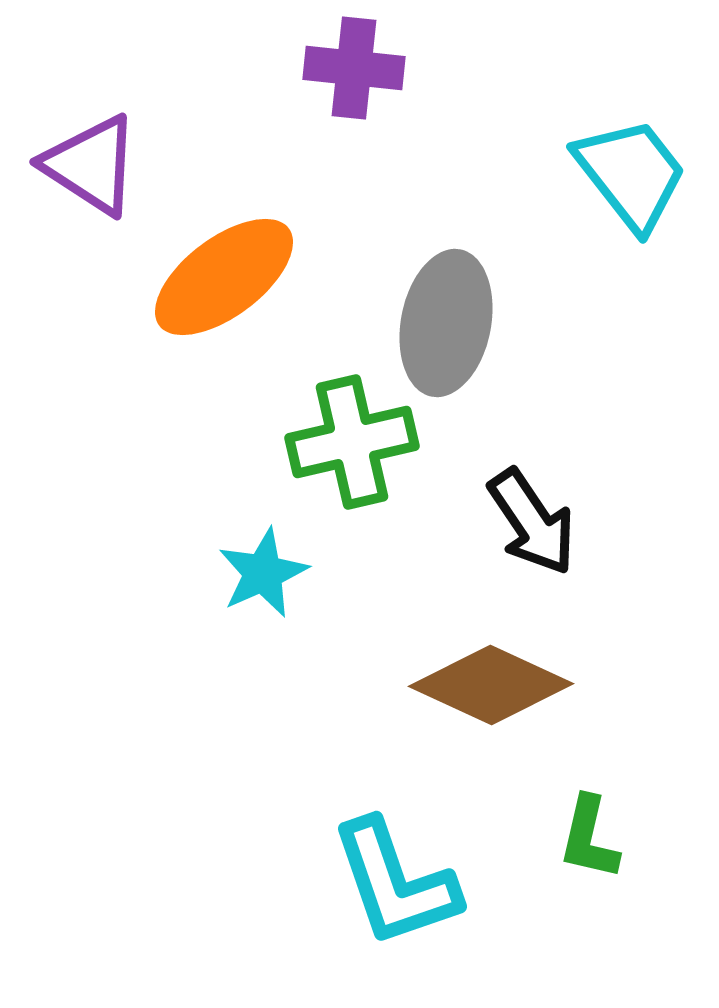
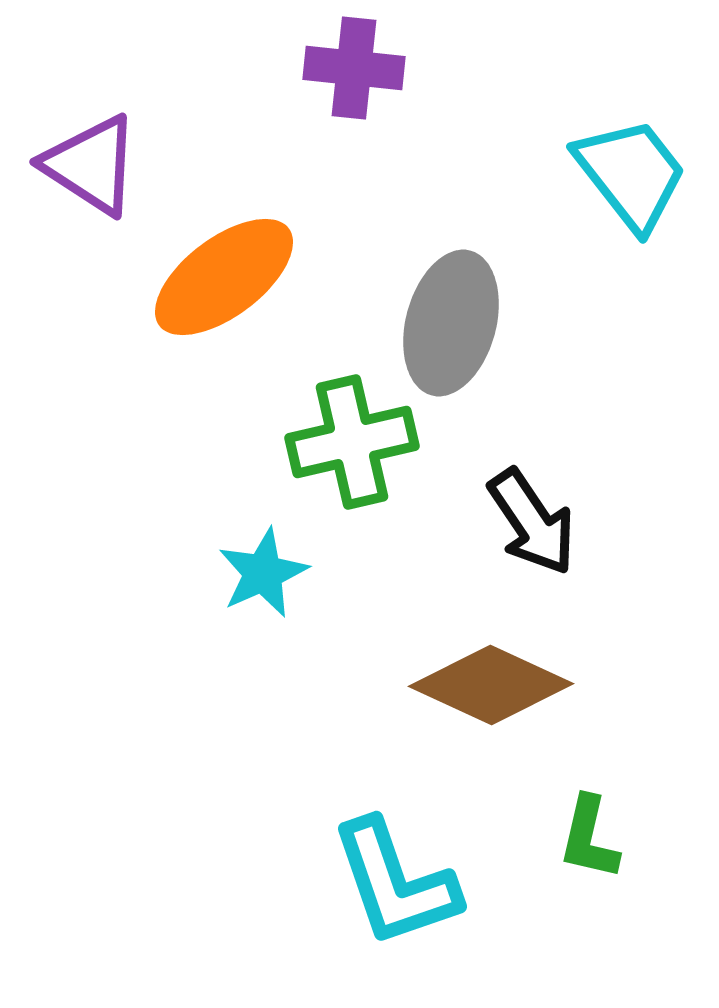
gray ellipse: moved 5 px right; rotated 4 degrees clockwise
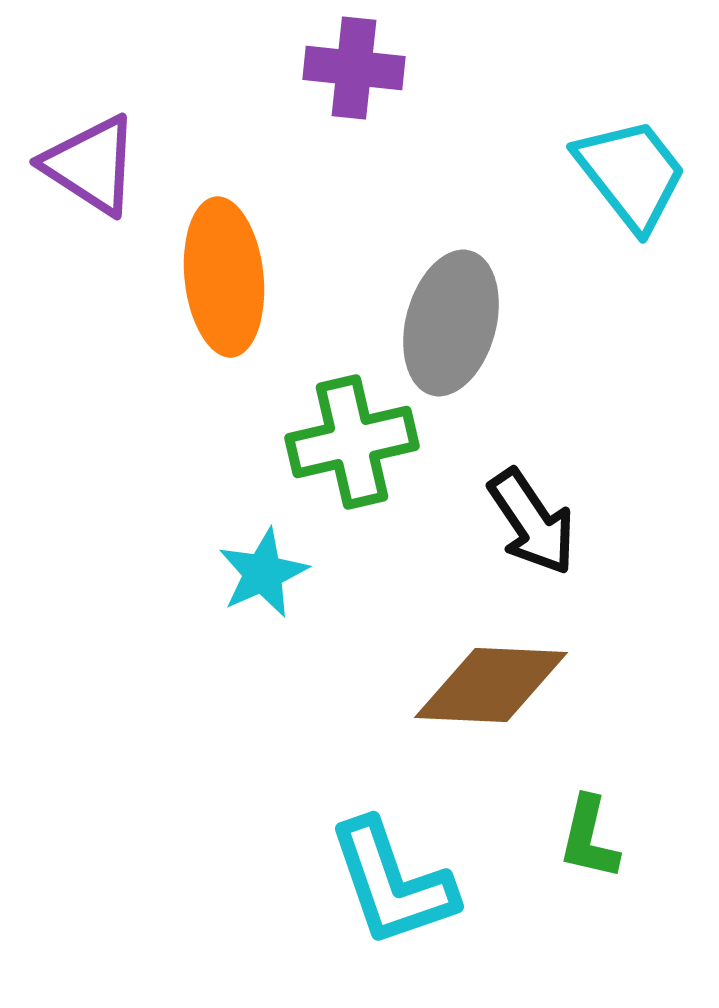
orange ellipse: rotated 59 degrees counterclockwise
brown diamond: rotated 22 degrees counterclockwise
cyan L-shape: moved 3 px left
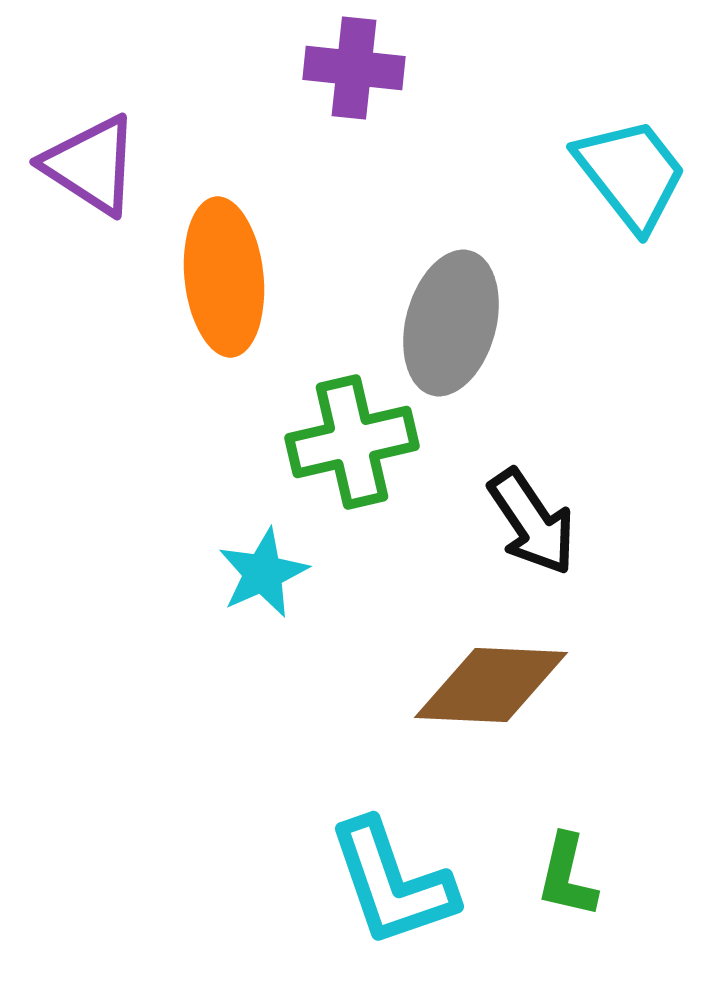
green L-shape: moved 22 px left, 38 px down
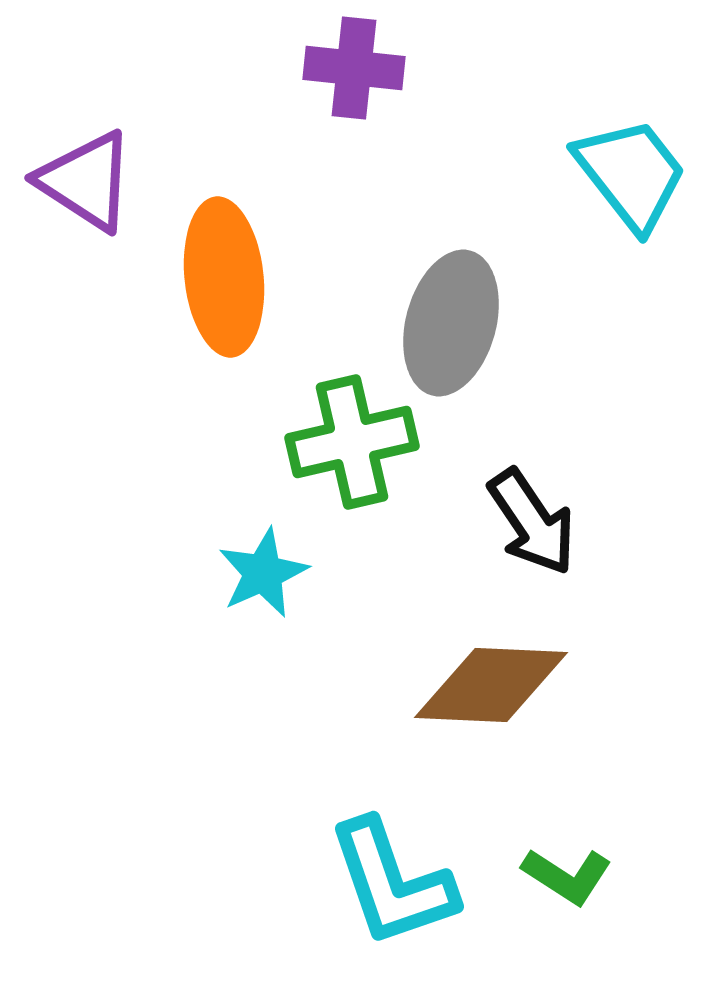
purple triangle: moved 5 px left, 16 px down
green L-shape: rotated 70 degrees counterclockwise
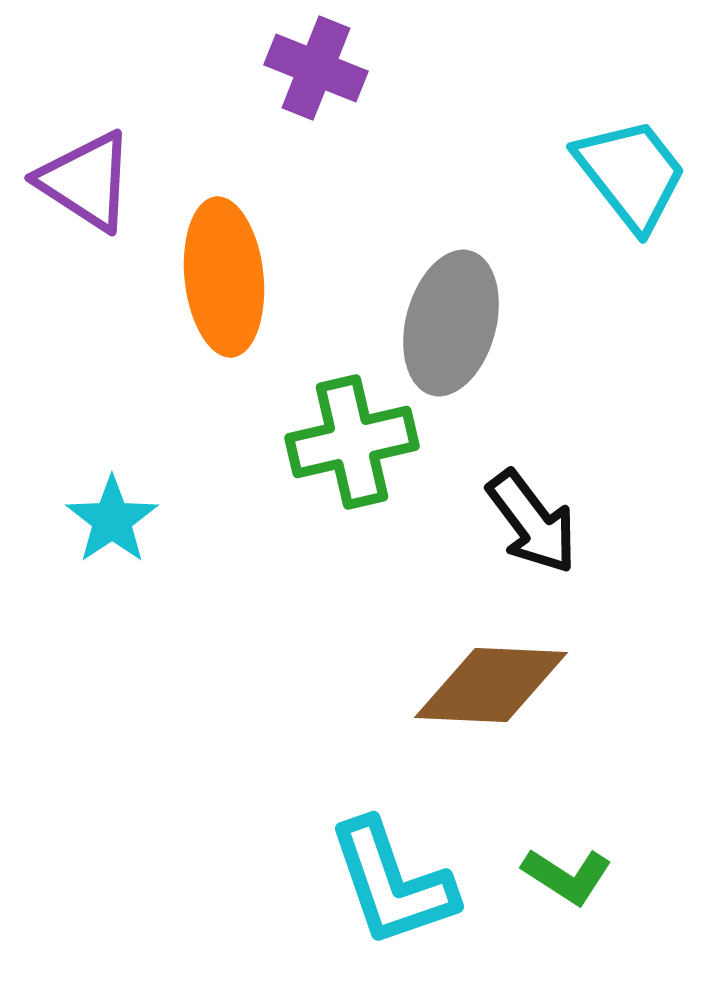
purple cross: moved 38 px left; rotated 16 degrees clockwise
black arrow: rotated 3 degrees counterclockwise
cyan star: moved 151 px left, 53 px up; rotated 10 degrees counterclockwise
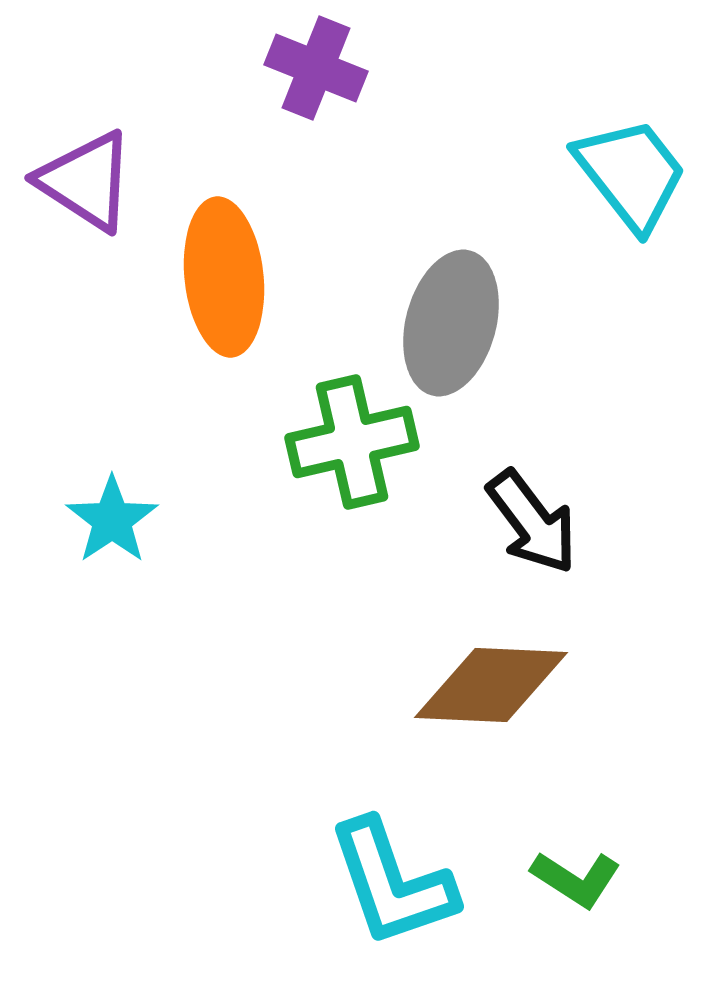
green L-shape: moved 9 px right, 3 px down
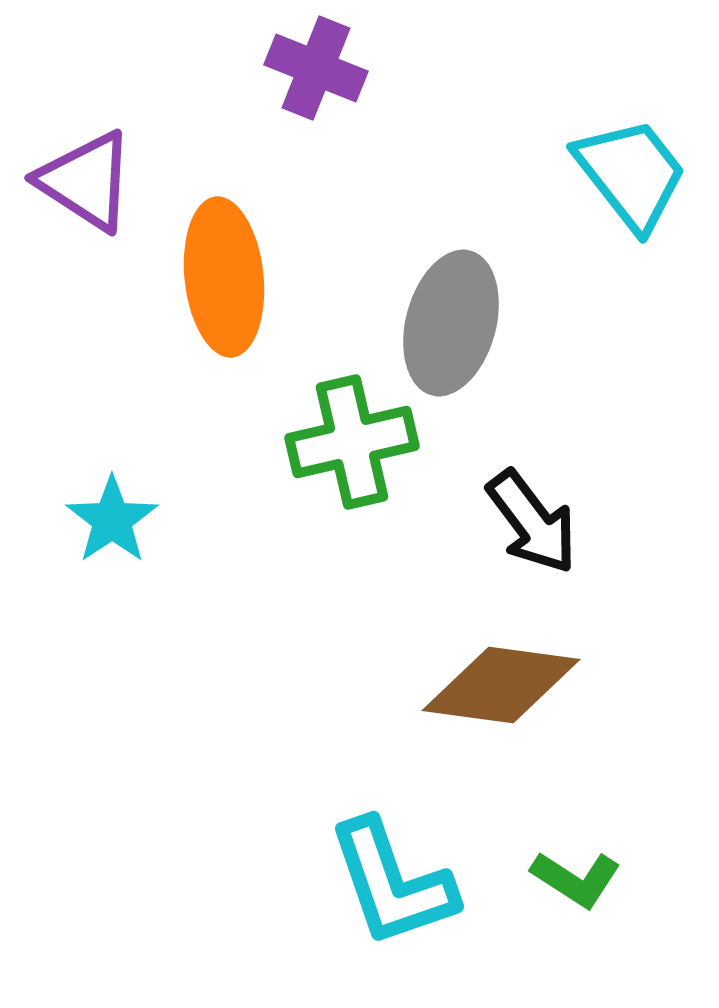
brown diamond: moved 10 px right; rotated 5 degrees clockwise
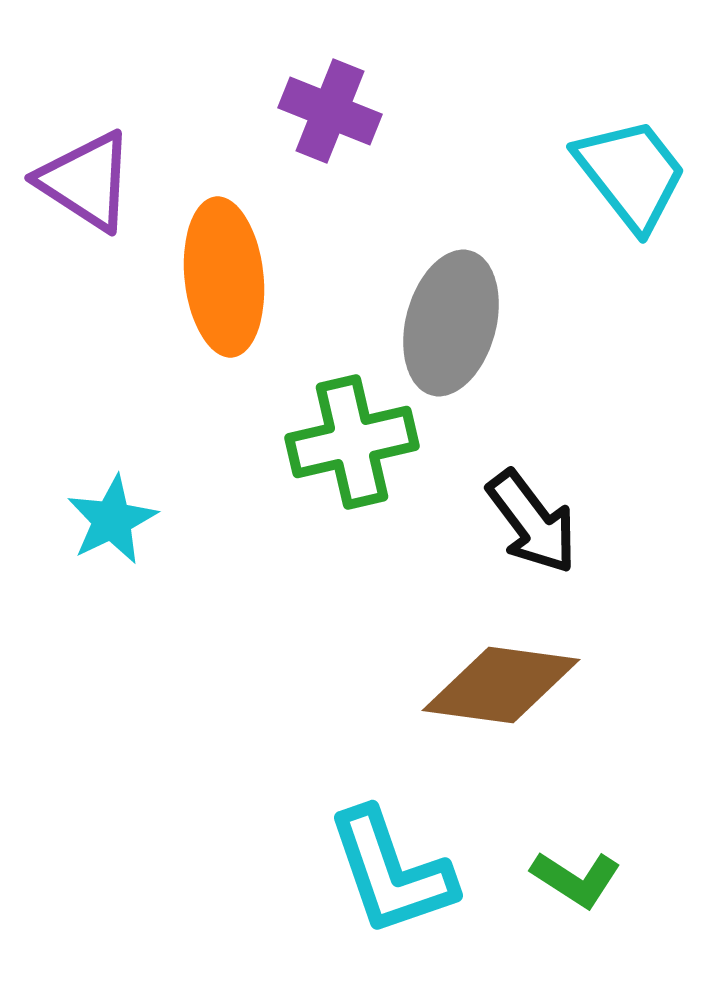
purple cross: moved 14 px right, 43 px down
cyan star: rotated 8 degrees clockwise
cyan L-shape: moved 1 px left, 11 px up
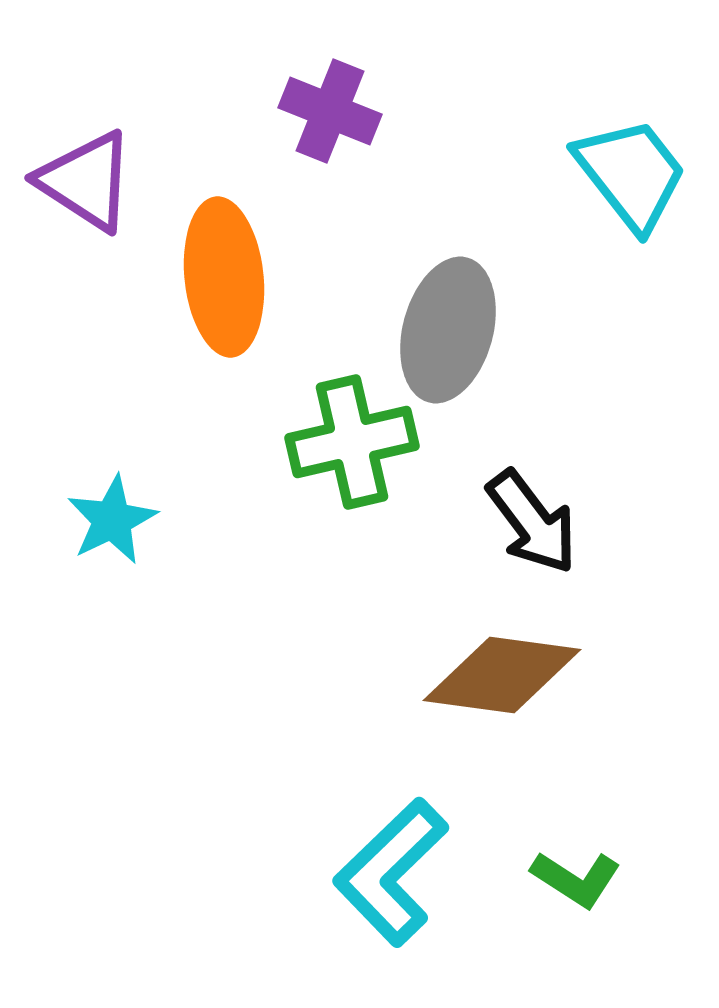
gray ellipse: moved 3 px left, 7 px down
brown diamond: moved 1 px right, 10 px up
cyan L-shape: rotated 65 degrees clockwise
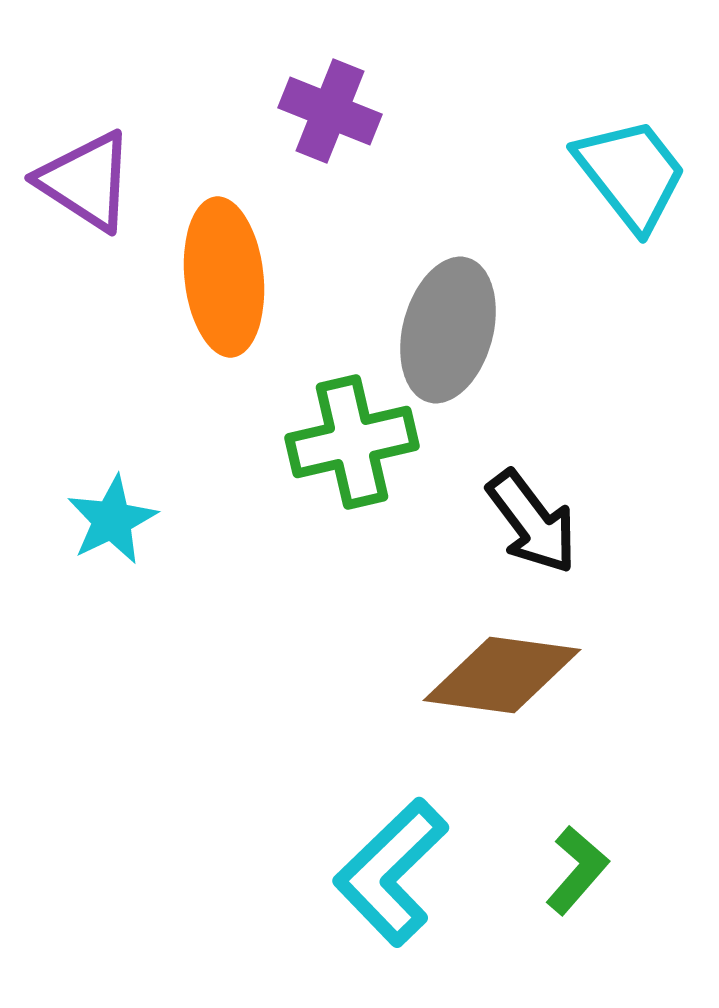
green L-shape: moved 1 px right, 9 px up; rotated 82 degrees counterclockwise
